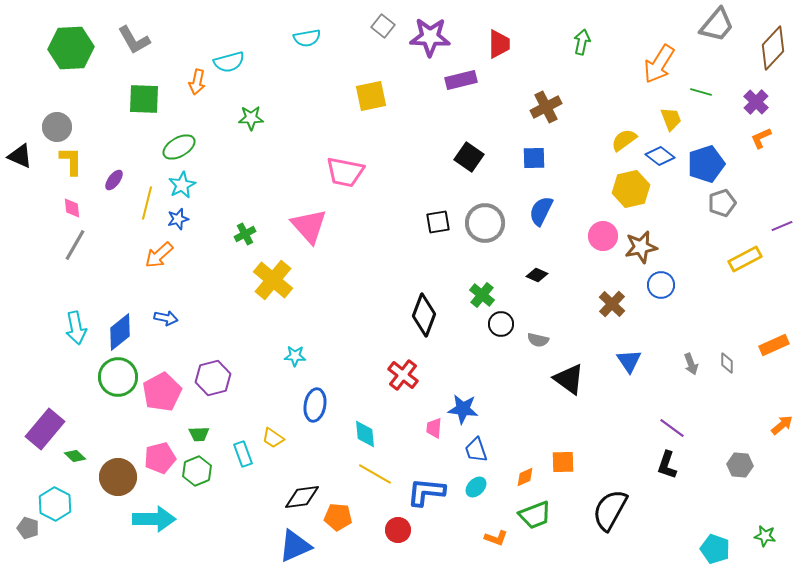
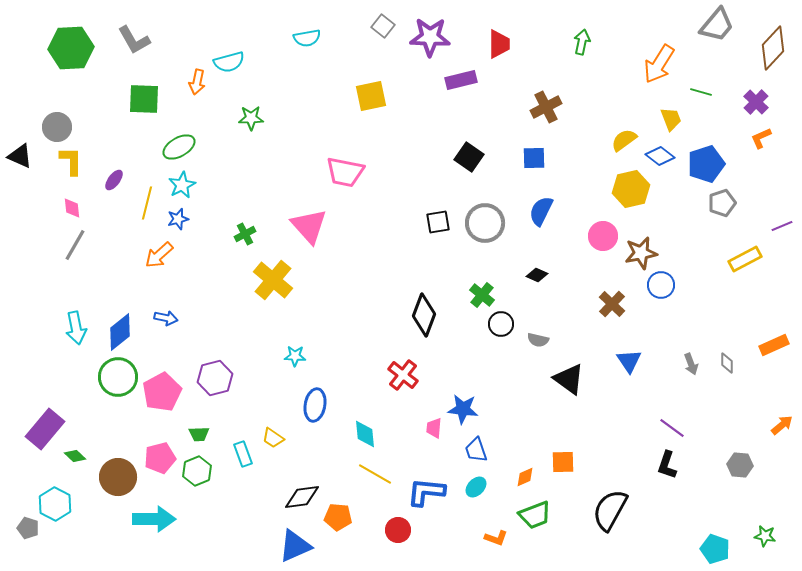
brown star at (641, 247): moved 6 px down
purple hexagon at (213, 378): moved 2 px right
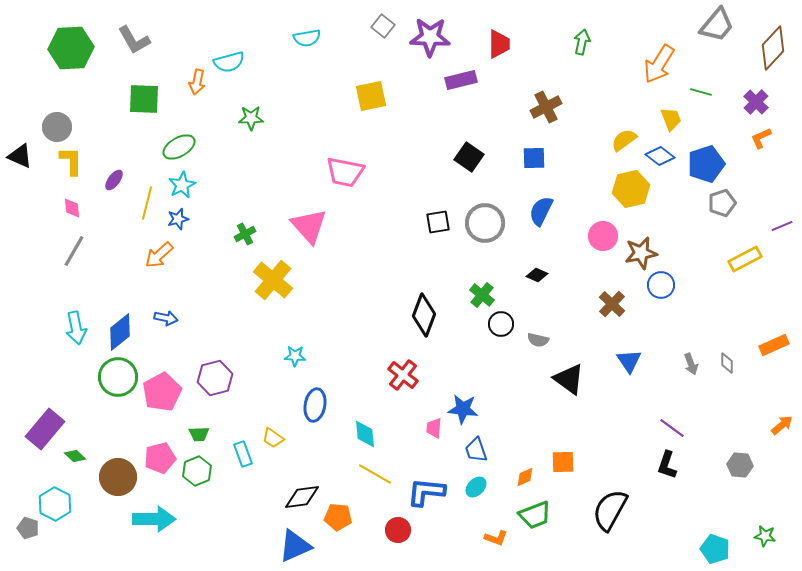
gray line at (75, 245): moved 1 px left, 6 px down
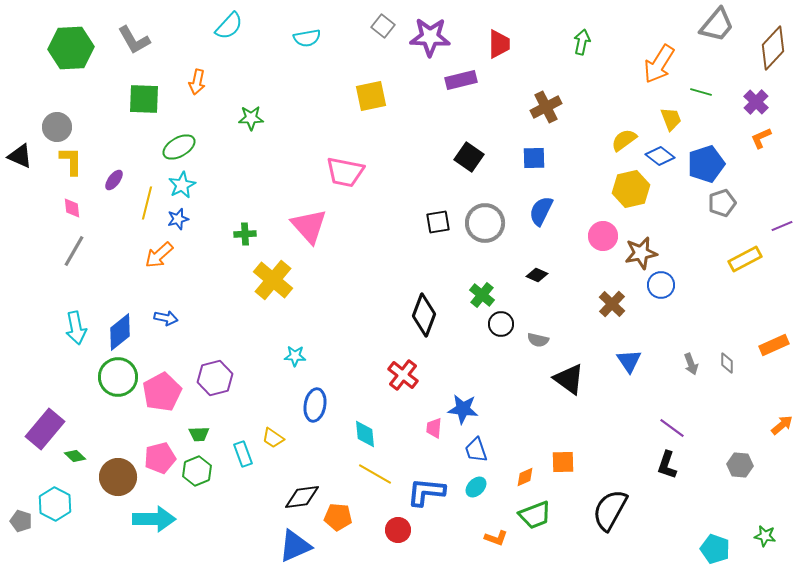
cyan semicircle at (229, 62): moved 36 px up; rotated 32 degrees counterclockwise
green cross at (245, 234): rotated 25 degrees clockwise
gray pentagon at (28, 528): moved 7 px left, 7 px up
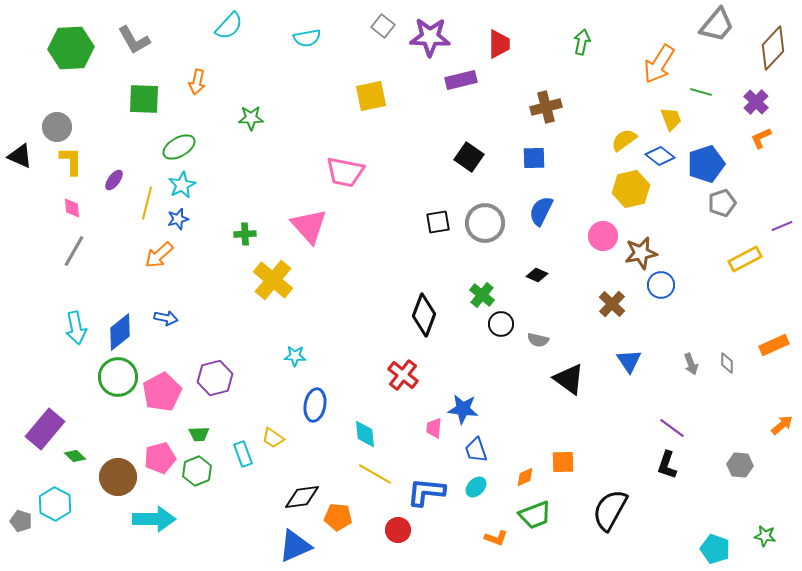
brown cross at (546, 107): rotated 12 degrees clockwise
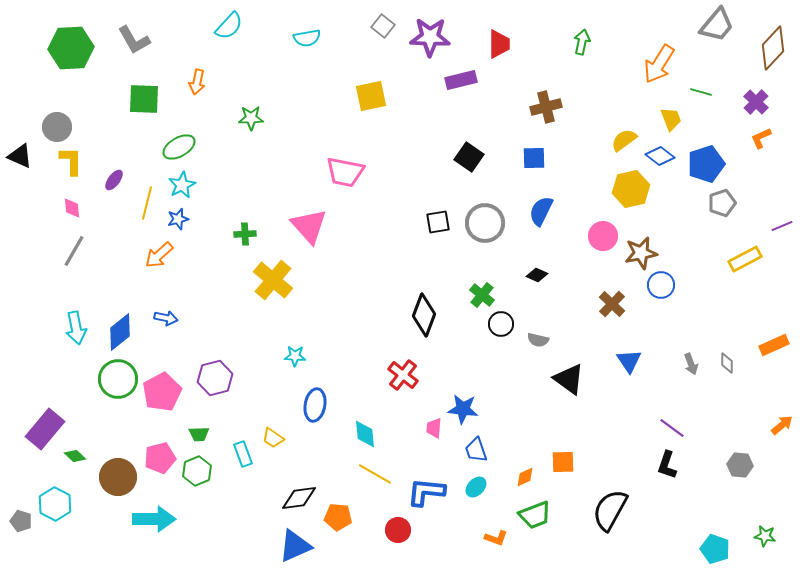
green circle at (118, 377): moved 2 px down
black diamond at (302, 497): moved 3 px left, 1 px down
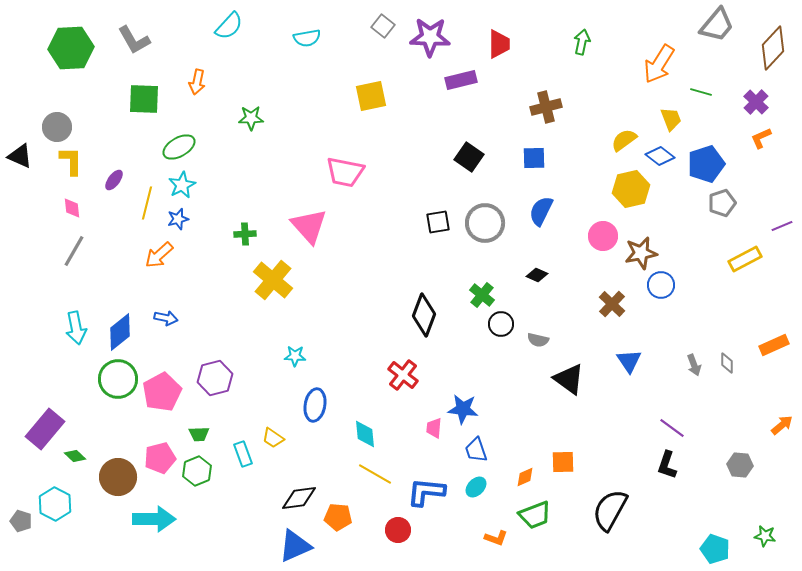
gray arrow at (691, 364): moved 3 px right, 1 px down
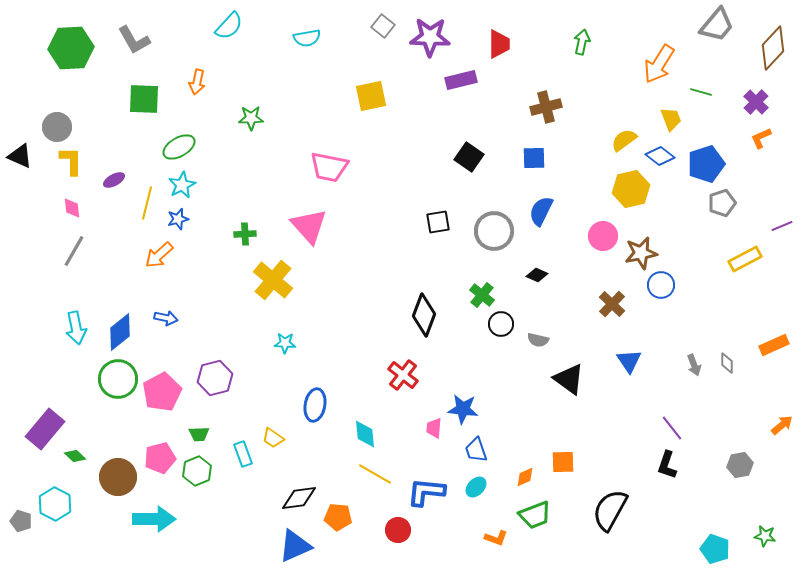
pink trapezoid at (345, 172): moved 16 px left, 5 px up
purple ellipse at (114, 180): rotated 25 degrees clockwise
gray circle at (485, 223): moved 9 px right, 8 px down
cyan star at (295, 356): moved 10 px left, 13 px up
purple line at (672, 428): rotated 16 degrees clockwise
gray hexagon at (740, 465): rotated 15 degrees counterclockwise
